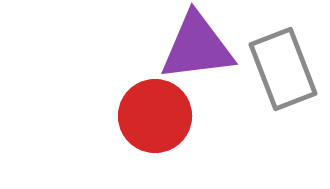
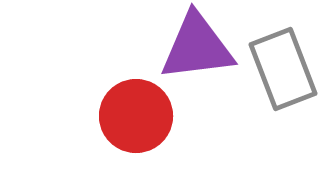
red circle: moved 19 px left
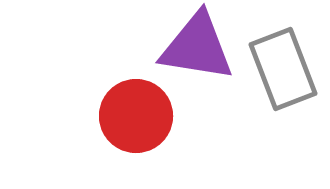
purple triangle: rotated 16 degrees clockwise
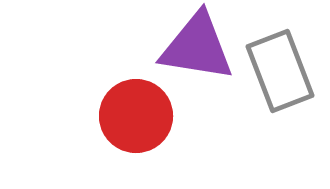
gray rectangle: moved 3 px left, 2 px down
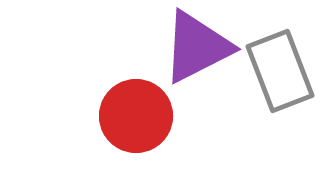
purple triangle: rotated 36 degrees counterclockwise
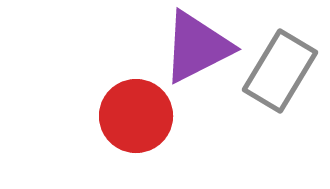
gray rectangle: rotated 52 degrees clockwise
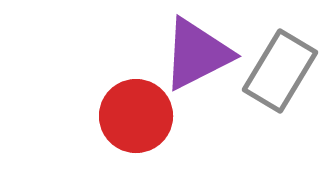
purple triangle: moved 7 px down
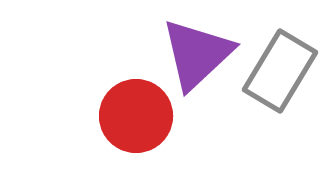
purple triangle: rotated 16 degrees counterclockwise
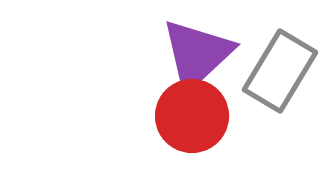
red circle: moved 56 px right
